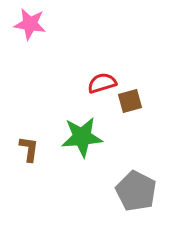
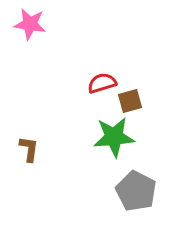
green star: moved 32 px right
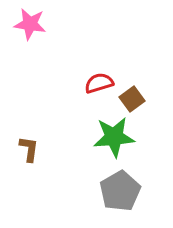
red semicircle: moved 3 px left
brown square: moved 2 px right, 2 px up; rotated 20 degrees counterclockwise
gray pentagon: moved 16 px left; rotated 15 degrees clockwise
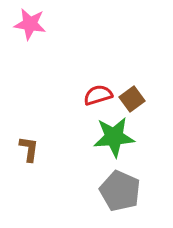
red semicircle: moved 1 px left, 12 px down
gray pentagon: rotated 18 degrees counterclockwise
